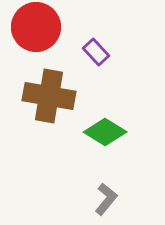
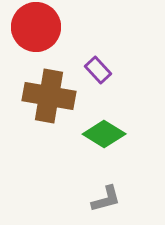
purple rectangle: moved 2 px right, 18 px down
green diamond: moved 1 px left, 2 px down
gray L-shape: rotated 36 degrees clockwise
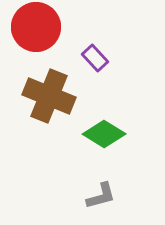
purple rectangle: moved 3 px left, 12 px up
brown cross: rotated 12 degrees clockwise
gray L-shape: moved 5 px left, 3 px up
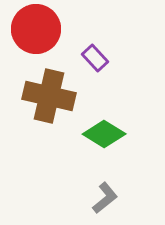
red circle: moved 2 px down
brown cross: rotated 9 degrees counterclockwise
gray L-shape: moved 4 px right, 2 px down; rotated 24 degrees counterclockwise
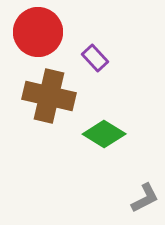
red circle: moved 2 px right, 3 px down
gray L-shape: moved 40 px right; rotated 12 degrees clockwise
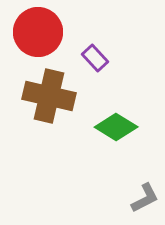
green diamond: moved 12 px right, 7 px up
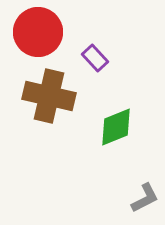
green diamond: rotated 54 degrees counterclockwise
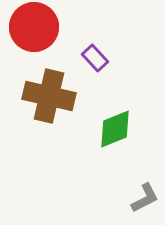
red circle: moved 4 px left, 5 px up
green diamond: moved 1 px left, 2 px down
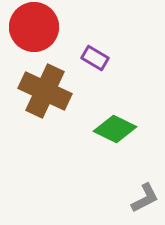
purple rectangle: rotated 16 degrees counterclockwise
brown cross: moved 4 px left, 5 px up; rotated 12 degrees clockwise
green diamond: rotated 48 degrees clockwise
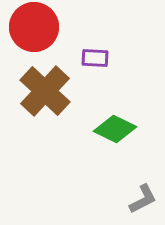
purple rectangle: rotated 28 degrees counterclockwise
brown cross: rotated 18 degrees clockwise
gray L-shape: moved 2 px left, 1 px down
